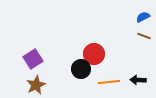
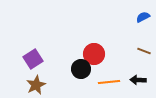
brown line: moved 15 px down
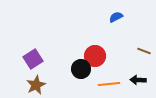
blue semicircle: moved 27 px left
red circle: moved 1 px right, 2 px down
orange line: moved 2 px down
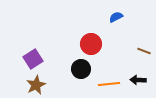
red circle: moved 4 px left, 12 px up
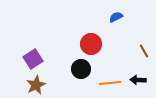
brown line: rotated 40 degrees clockwise
orange line: moved 1 px right, 1 px up
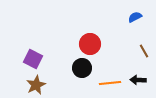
blue semicircle: moved 19 px right
red circle: moved 1 px left
purple square: rotated 30 degrees counterclockwise
black circle: moved 1 px right, 1 px up
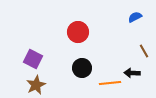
red circle: moved 12 px left, 12 px up
black arrow: moved 6 px left, 7 px up
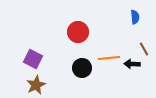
blue semicircle: rotated 112 degrees clockwise
brown line: moved 2 px up
black arrow: moved 9 px up
orange line: moved 1 px left, 25 px up
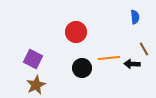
red circle: moved 2 px left
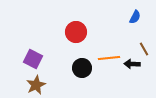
blue semicircle: rotated 32 degrees clockwise
